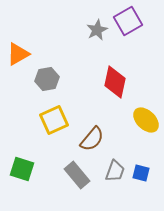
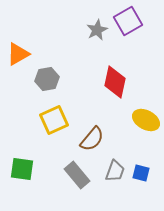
yellow ellipse: rotated 16 degrees counterclockwise
green square: rotated 10 degrees counterclockwise
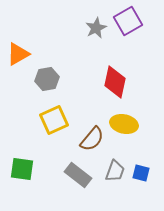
gray star: moved 1 px left, 2 px up
yellow ellipse: moved 22 px left, 4 px down; rotated 16 degrees counterclockwise
gray rectangle: moved 1 px right; rotated 12 degrees counterclockwise
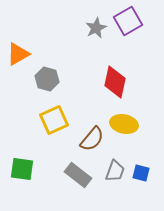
gray hexagon: rotated 25 degrees clockwise
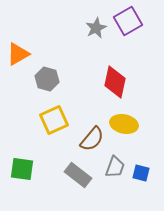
gray trapezoid: moved 4 px up
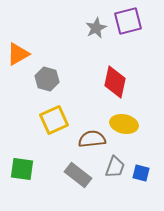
purple square: rotated 16 degrees clockwise
brown semicircle: rotated 136 degrees counterclockwise
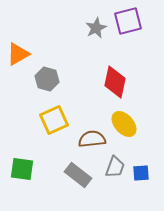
yellow ellipse: rotated 36 degrees clockwise
blue square: rotated 18 degrees counterclockwise
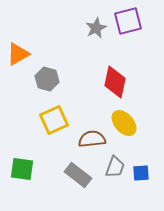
yellow ellipse: moved 1 px up
